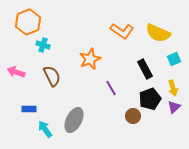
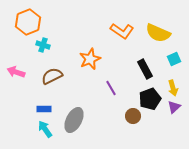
brown semicircle: rotated 90 degrees counterclockwise
blue rectangle: moved 15 px right
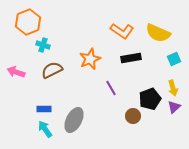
black rectangle: moved 14 px left, 11 px up; rotated 72 degrees counterclockwise
brown semicircle: moved 6 px up
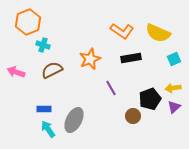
yellow arrow: rotated 98 degrees clockwise
cyan arrow: moved 3 px right
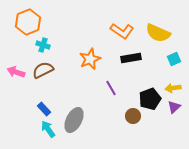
brown semicircle: moved 9 px left
blue rectangle: rotated 48 degrees clockwise
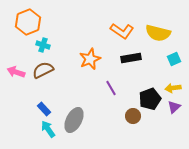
yellow semicircle: rotated 10 degrees counterclockwise
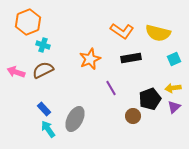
gray ellipse: moved 1 px right, 1 px up
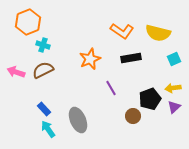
gray ellipse: moved 3 px right, 1 px down; rotated 50 degrees counterclockwise
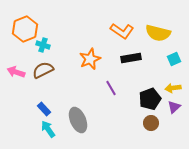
orange hexagon: moved 3 px left, 7 px down
brown circle: moved 18 px right, 7 px down
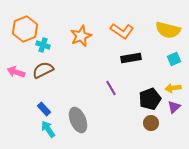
yellow semicircle: moved 10 px right, 3 px up
orange star: moved 9 px left, 23 px up
